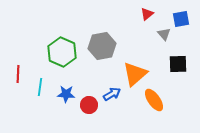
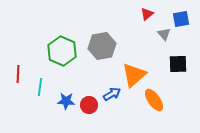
green hexagon: moved 1 px up
orange triangle: moved 1 px left, 1 px down
blue star: moved 7 px down
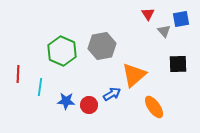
red triangle: moved 1 px right; rotated 24 degrees counterclockwise
gray triangle: moved 3 px up
orange ellipse: moved 7 px down
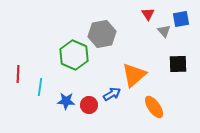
gray hexagon: moved 12 px up
green hexagon: moved 12 px right, 4 px down
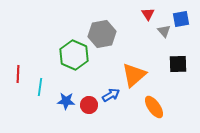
blue arrow: moved 1 px left, 1 px down
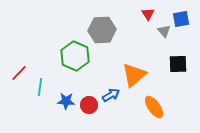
gray hexagon: moved 4 px up; rotated 8 degrees clockwise
green hexagon: moved 1 px right, 1 px down
red line: moved 1 px right, 1 px up; rotated 42 degrees clockwise
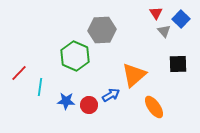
red triangle: moved 8 px right, 1 px up
blue square: rotated 36 degrees counterclockwise
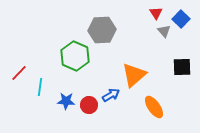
black square: moved 4 px right, 3 px down
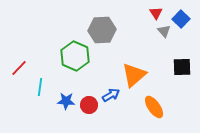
red line: moved 5 px up
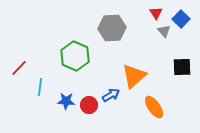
gray hexagon: moved 10 px right, 2 px up
orange triangle: moved 1 px down
